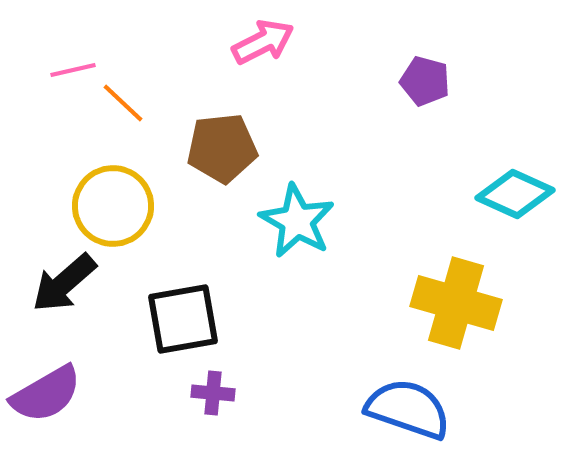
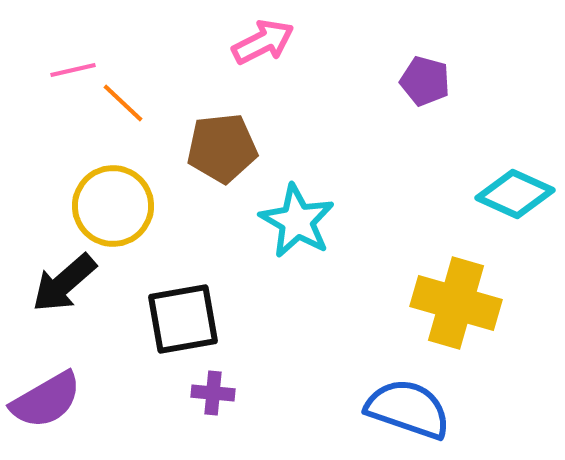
purple semicircle: moved 6 px down
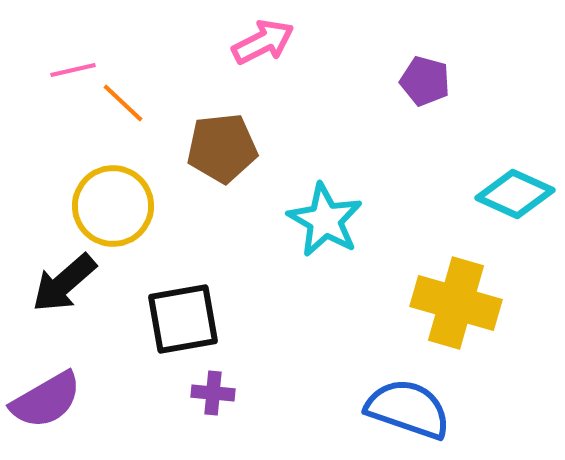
cyan star: moved 28 px right, 1 px up
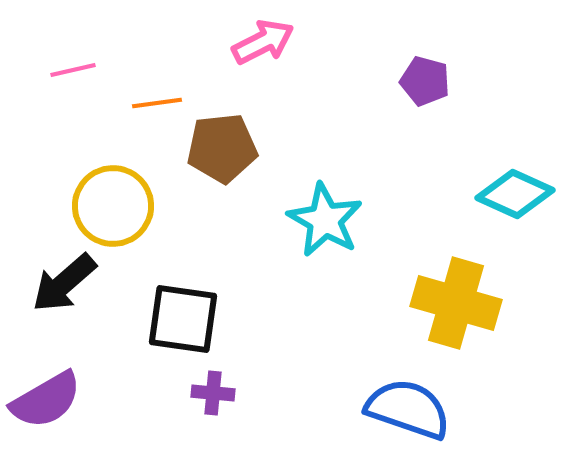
orange line: moved 34 px right; rotated 51 degrees counterclockwise
black square: rotated 18 degrees clockwise
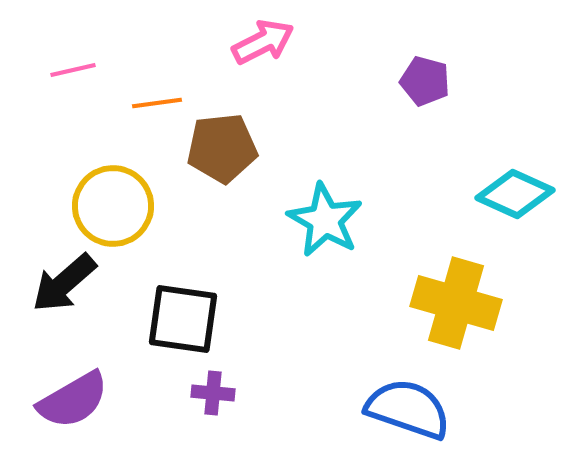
purple semicircle: moved 27 px right
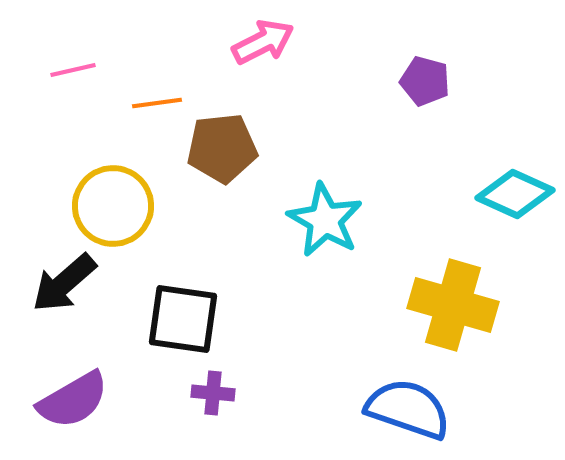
yellow cross: moved 3 px left, 2 px down
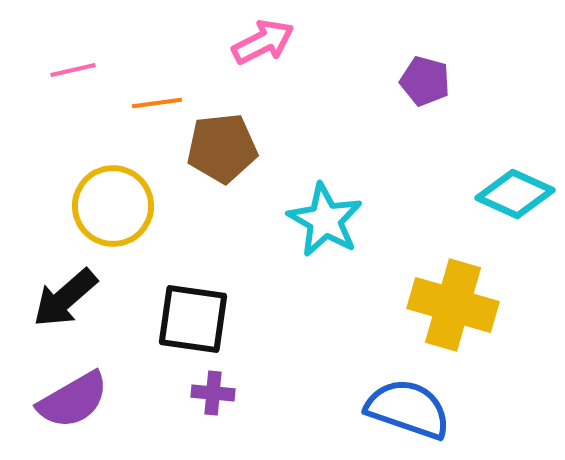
black arrow: moved 1 px right, 15 px down
black square: moved 10 px right
